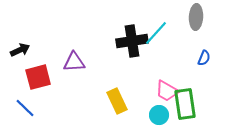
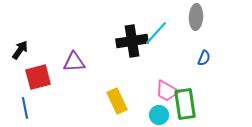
black arrow: rotated 30 degrees counterclockwise
blue line: rotated 35 degrees clockwise
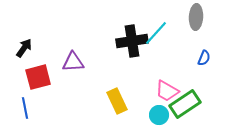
black arrow: moved 4 px right, 2 px up
purple triangle: moved 1 px left
green rectangle: rotated 64 degrees clockwise
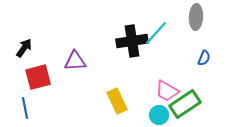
purple triangle: moved 2 px right, 1 px up
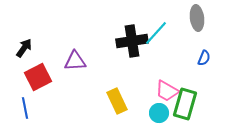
gray ellipse: moved 1 px right, 1 px down; rotated 10 degrees counterclockwise
red square: rotated 12 degrees counterclockwise
green rectangle: rotated 40 degrees counterclockwise
cyan circle: moved 2 px up
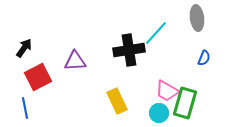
black cross: moved 3 px left, 9 px down
green rectangle: moved 1 px up
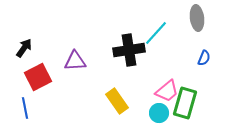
pink trapezoid: rotated 70 degrees counterclockwise
yellow rectangle: rotated 10 degrees counterclockwise
